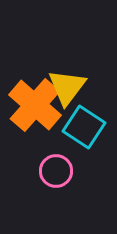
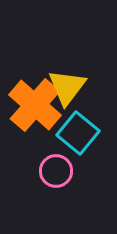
cyan square: moved 6 px left, 6 px down; rotated 6 degrees clockwise
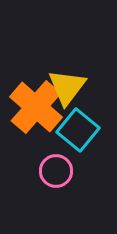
orange cross: moved 1 px right, 2 px down
cyan square: moved 3 px up
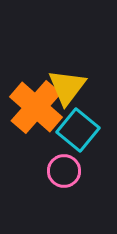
pink circle: moved 8 px right
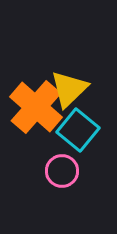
yellow triangle: moved 2 px right, 2 px down; rotated 9 degrees clockwise
pink circle: moved 2 px left
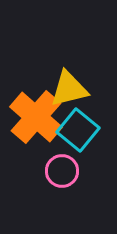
yellow triangle: rotated 30 degrees clockwise
orange cross: moved 10 px down
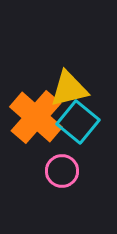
cyan square: moved 8 px up
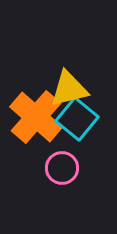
cyan square: moved 1 px left, 3 px up
pink circle: moved 3 px up
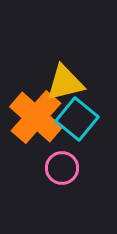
yellow triangle: moved 4 px left, 6 px up
